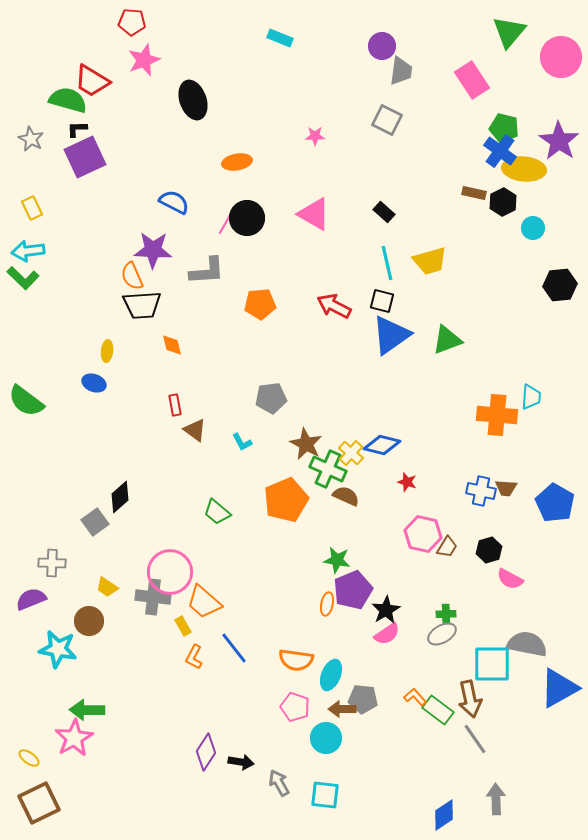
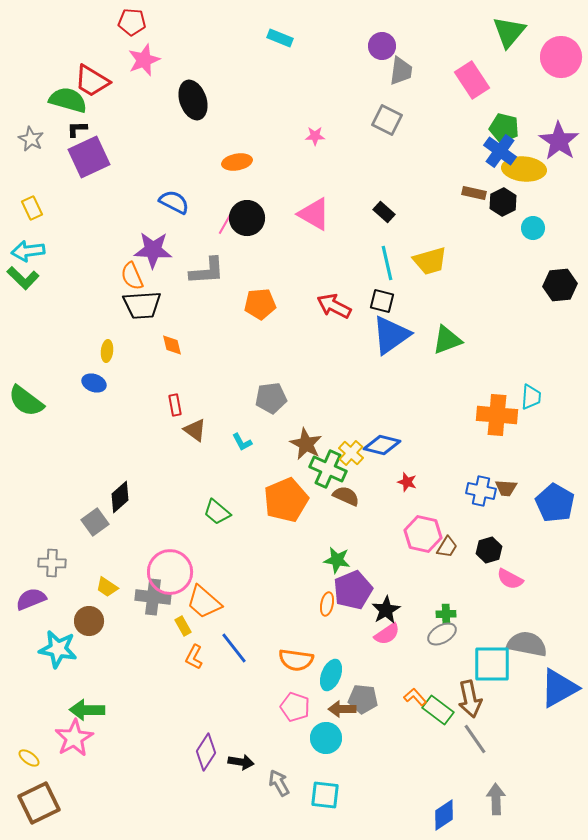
purple square at (85, 157): moved 4 px right
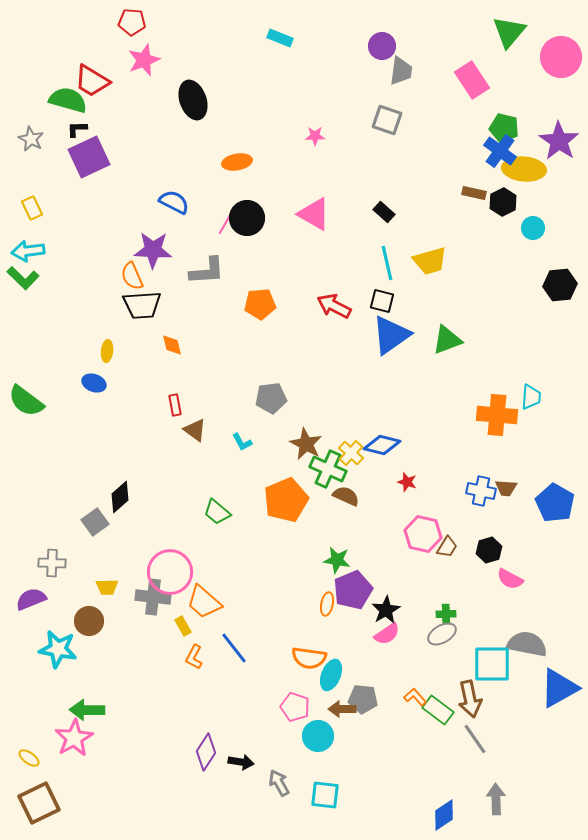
gray square at (387, 120): rotated 8 degrees counterclockwise
yellow trapezoid at (107, 587): rotated 35 degrees counterclockwise
orange semicircle at (296, 660): moved 13 px right, 2 px up
cyan circle at (326, 738): moved 8 px left, 2 px up
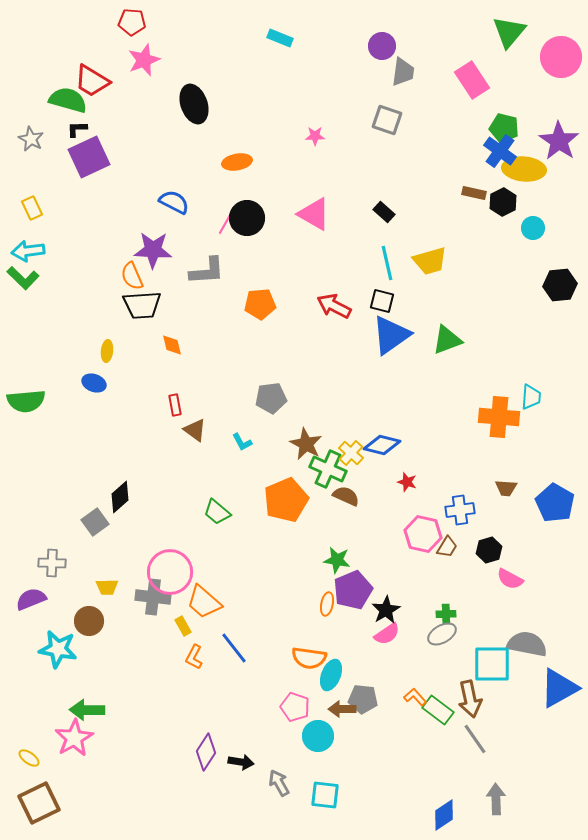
gray trapezoid at (401, 71): moved 2 px right, 1 px down
black ellipse at (193, 100): moved 1 px right, 4 px down
green semicircle at (26, 401): rotated 42 degrees counterclockwise
orange cross at (497, 415): moved 2 px right, 2 px down
blue cross at (481, 491): moved 21 px left, 19 px down; rotated 20 degrees counterclockwise
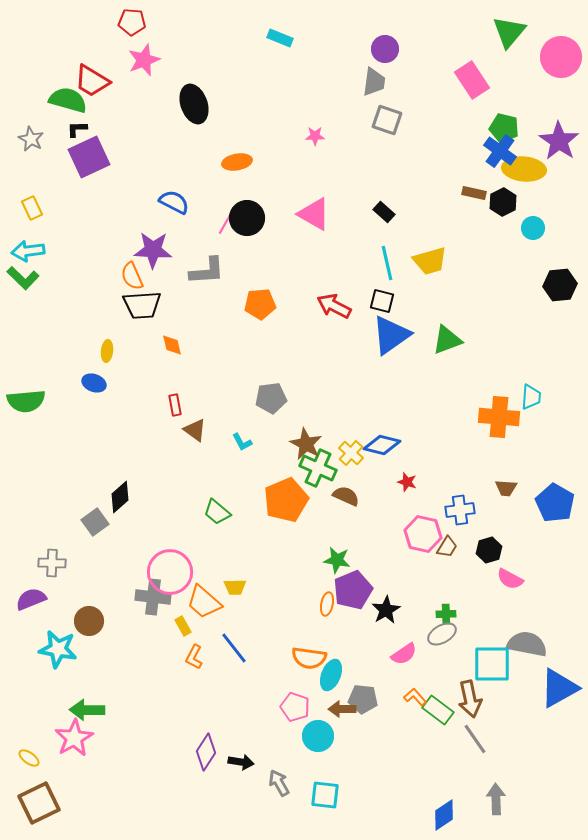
purple circle at (382, 46): moved 3 px right, 3 px down
gray trapezoid at (403, 72): moved 29 px left, 10 px down
green cross at (328, 469): moved 10 px left, 1 px up
yellow trapezoid at (107, 587): moved 128 px right
pink semicircle at (387, 634): moved 17 px right, 20 px down
